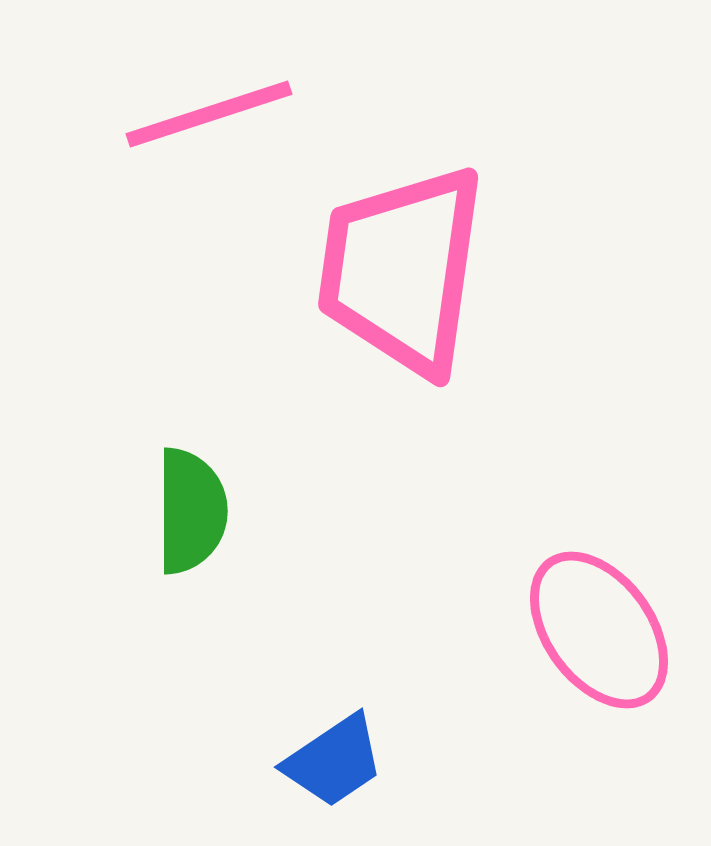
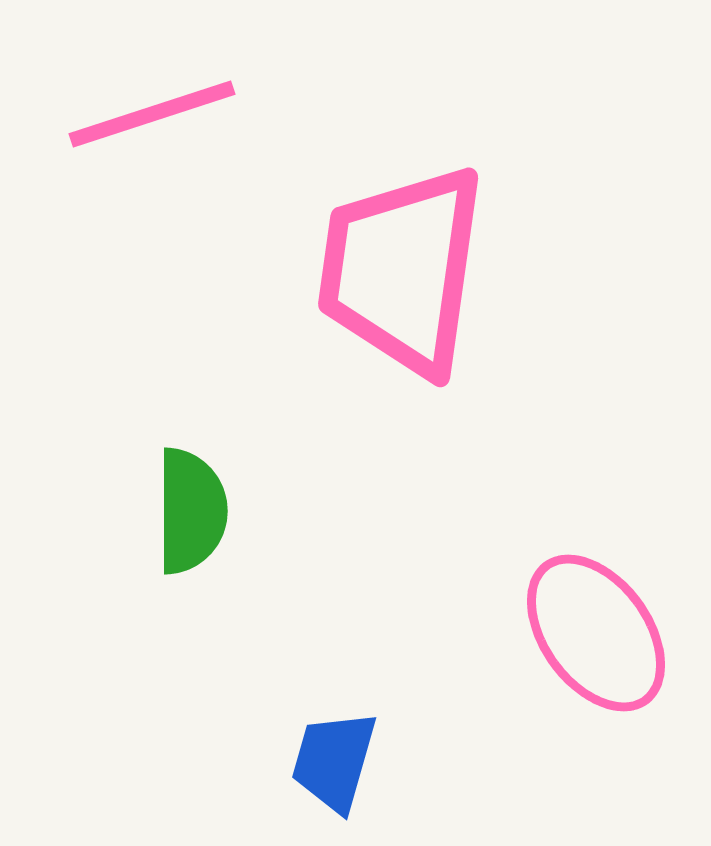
pink line: moved 57 px left
pink ellipse: moved 3 px left, 3 px down
blue trapezoid: rotated 140 degrees clockwise
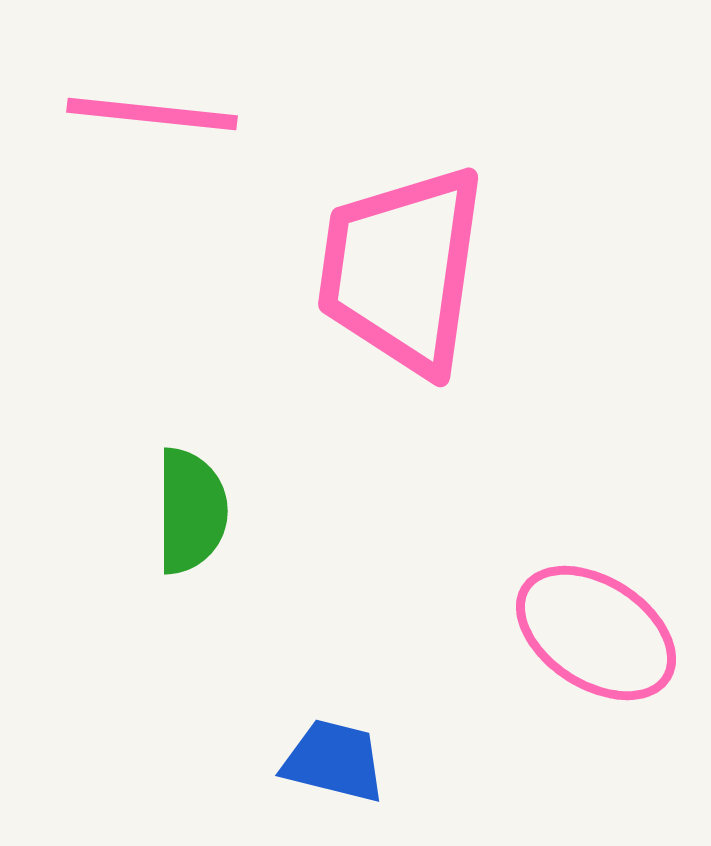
pink line: rotated 24 degrees clockwise
pink ellipse: rotated 21 degrees counterclockwise
blue trapezoid: rotated 88 degrees clockwise
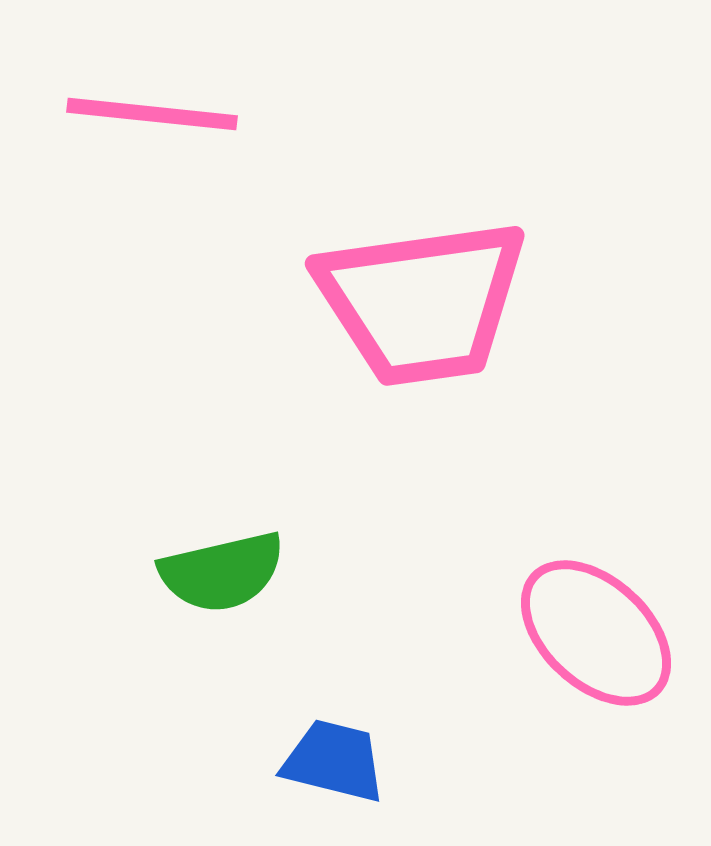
pink trapezoid: moved 20 px right, 32 px down; rotated 106 degrees counterclockwise
green semicircle: moved 31 px right, 61 px down; rotated 77 degrees clockwise
pink ellipse: rotated 10 degrees clockwise
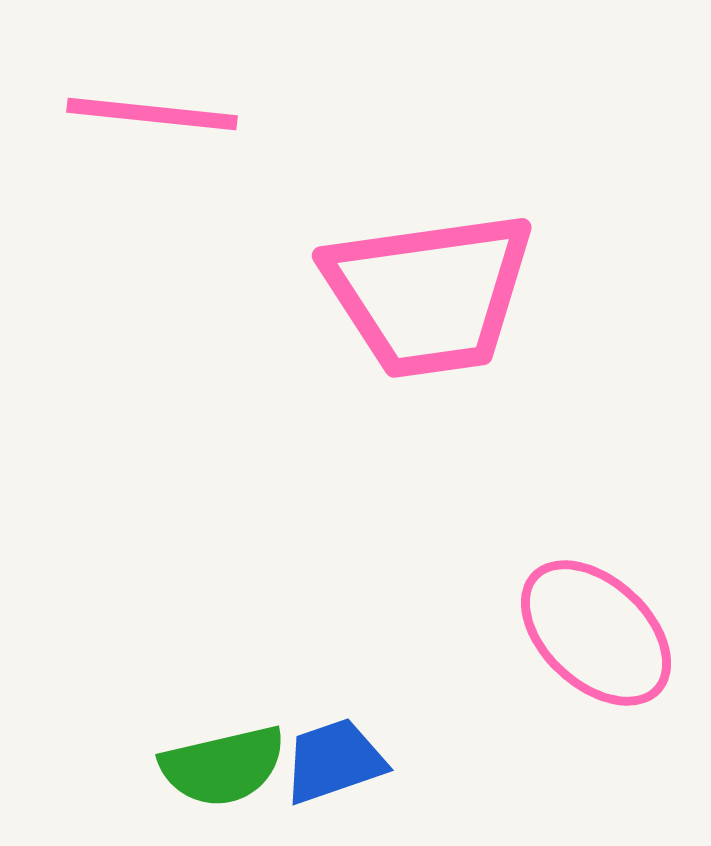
pink trapezoid: moved 7 px right, 8 px up
green semicircle: moved 1 px right, 194 px down
blue trapezoid: rotated 33 degrees counterclockwise
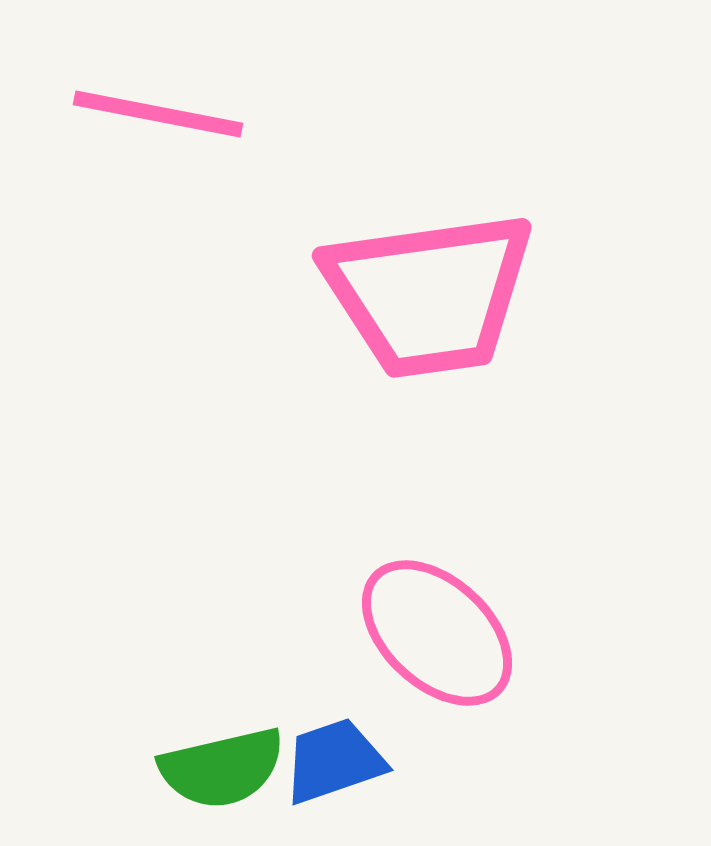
pink line: moved 6 px right; rotated 5 degrees clockwise
pink ellipse: moved 159 px left
green semicircle: moved 1 px left, 2 px down
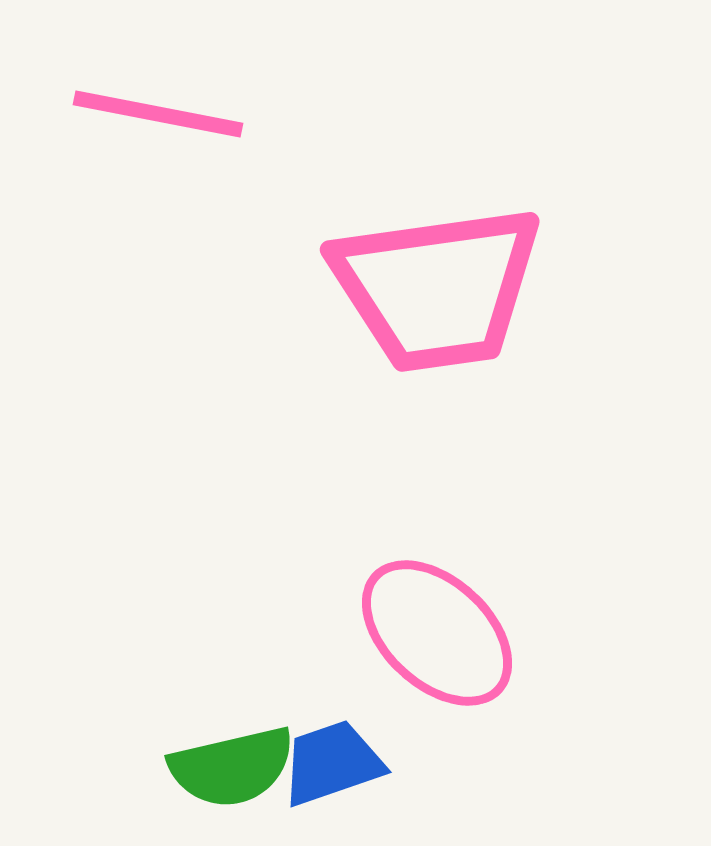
pink trapezoid: moved 8 px right, 6 px up
blue trapezoid: moved 2 px left, 2 px down
green semicircle: moved 10 px right, 1 px up
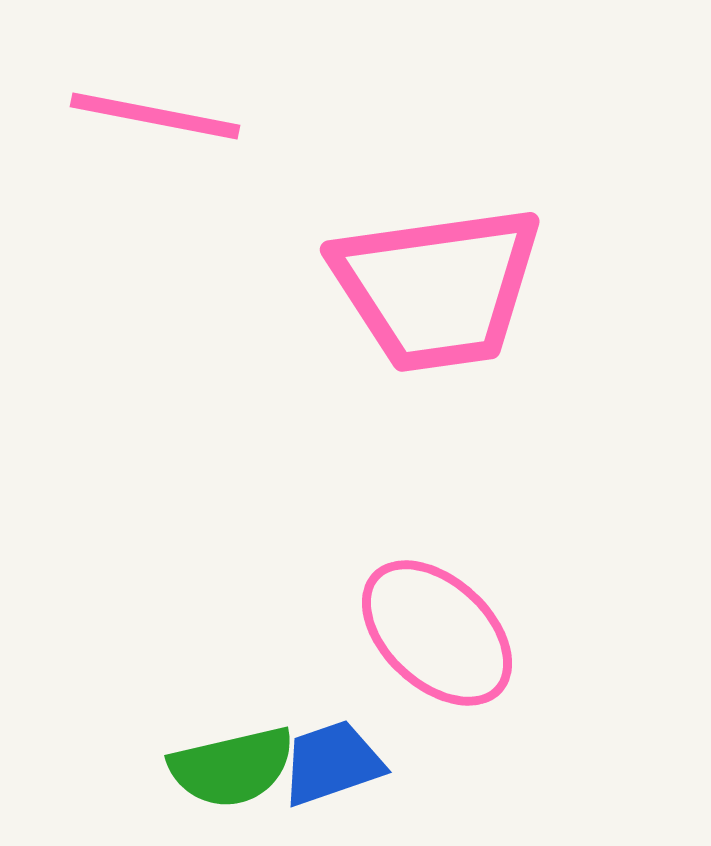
pink line: moved 3 px left, 2 px down
